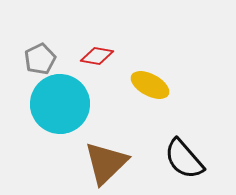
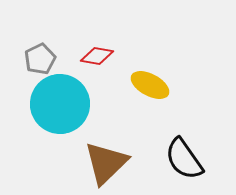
black semicircle: rotated 6 degrees clockwise
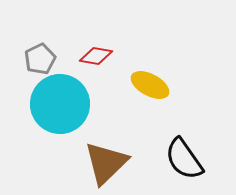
red diamond: moved 1 px left
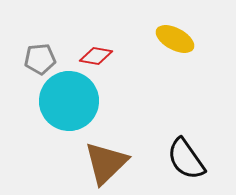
gray pentagon: rotated 20 degrees clockwise
yellow ellipse: moved 25 px right, 46 px up
cyan circle: moved 9 px right, 3 px up
black semicircle: moved 2 px right
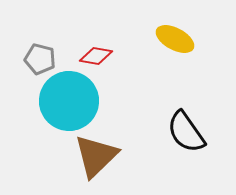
gray pentagon: rotated 20 degrees clockwise
black semicircle: moved 27 px up
brown triangle: moved 10 px left, 7 px up
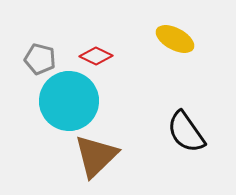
red diamond: rotated 16 degrees clockwise
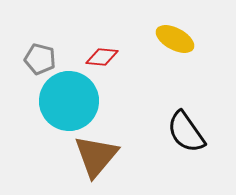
red diamond: moved 6 px right, 1 px down; rotated 20 degrees counterclockwise
brown triangle: rotated 6 degrees counterclockwise
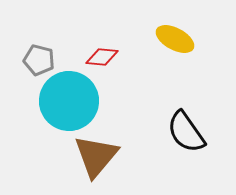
gray pentagon: moved 1 px left, 1 px down
